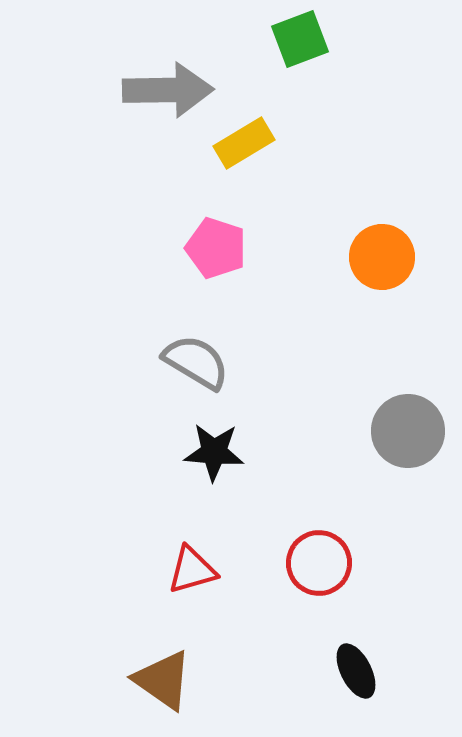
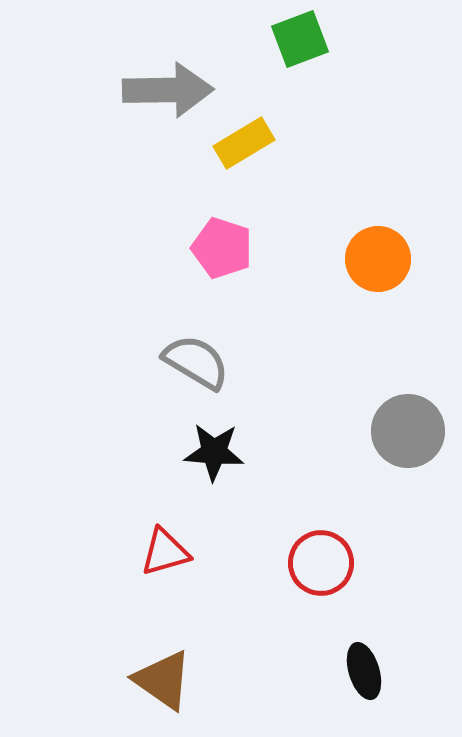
pink pentagon: moved 6 px right
orange circle: moved 4 px left, 2 px down
red circle: moved 2 px right
red triangle: moved 27 px left, 18 px up
black ellipse: moved 8 px right; rotated 10 degrees clockwise
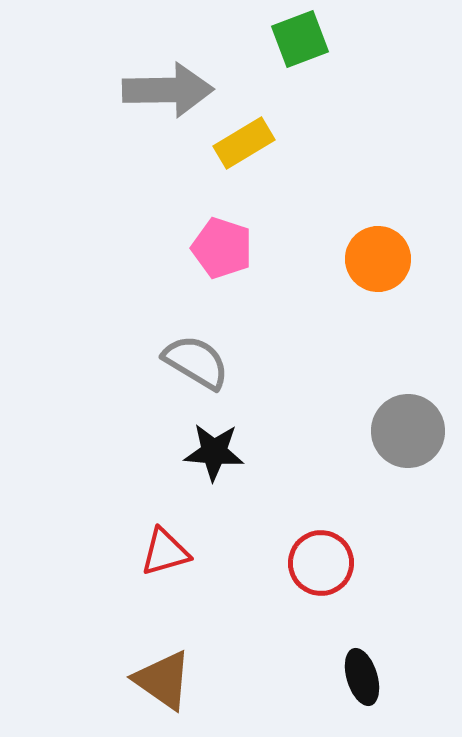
black ellipse: moved 2 px left, 6 px down
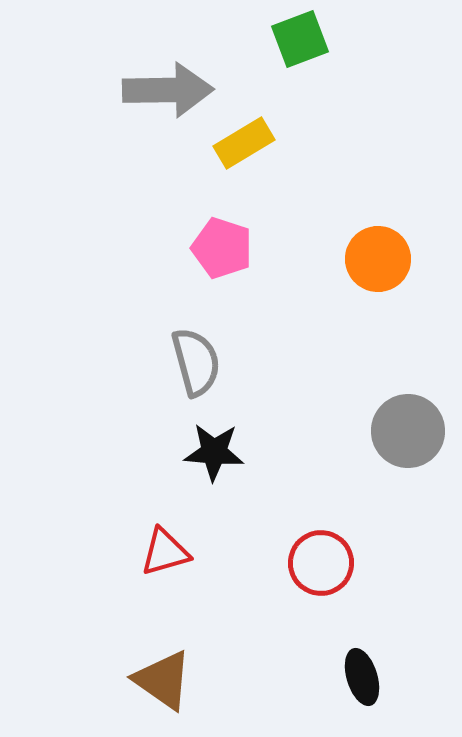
gray semicircle: rotated 44 degrees clockwise
